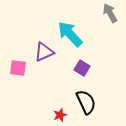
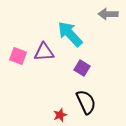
gray arrow: moved 2 px left, 1 px down; rotated 60 degrees counterclockwise
purple triangle: rotated 20 degrees clockwise
pink square: moved 12 px up; rotated 12 degrees clockwise
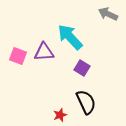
gray arrow: rotated 24 degrees clockwise
cyan arrow: moved 3 px down
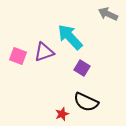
purple triangle: rotated 15 degrees counterclockwise
black semicircle: rotated 140 degrees clockwise
red star: moved 2 px right, 1 px up
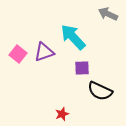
cyan arrow: moved 3 px right
pink square: moved 2 px up; rotated 18 degrees clockwise
purple square: rotated 35 degrees counterclockwise
black semicircle: moved 14 px right, 11 px up
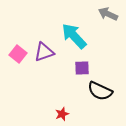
cyan arrow: moved 1 px right, 1 px up
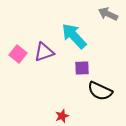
red star: moved 2 px down
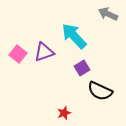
purple square: rotated 28 degrees counterclockwise
red star: moved 2 px right, 3 px up
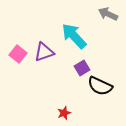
black semicircle: moved 5 px up
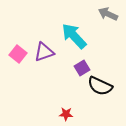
red star: moved 2 px right, 1 px down; rotated 24 degrees clockwise
